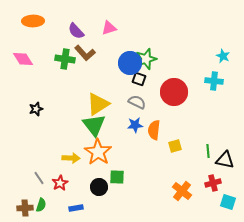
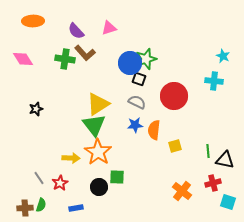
red circle: moved 4 px down
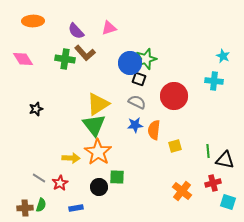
gray line: rotated 24 degrees counterclockwise
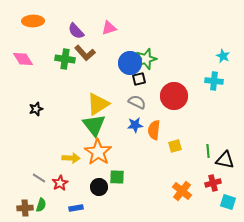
black square: rotated 32 degrees counterclockwise
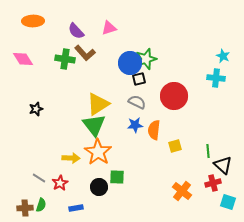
cyan cross: moved 2 px right, 3 px up
black triangle: moved 2 px left, 5 px down; rotated 30 degrees clockwise
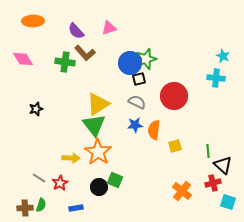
green cross: moved 3 px down
green square: moved 2 px left, 3 px down; rotated 21 degrees clockwise
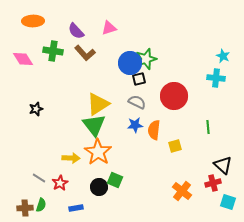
green cross: moved 12 px left, 11 px up
green line: moved 24 px up
